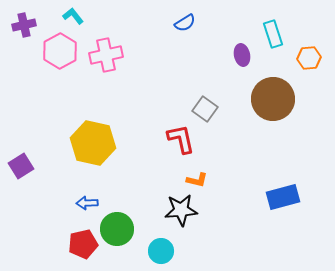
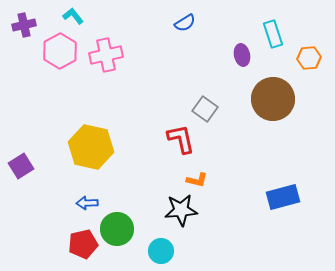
yellow hexagon: moved 2 px left, 4 px down
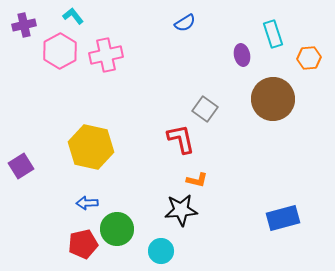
blue rectangle: moved 21 px down
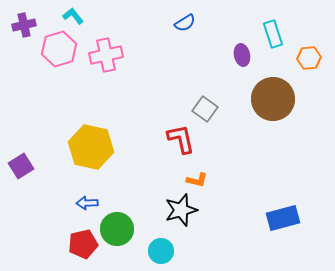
pink hexagon: moved 1 px left, 2 px up; rotated 12 degrees clockwise
black star: rotated 12 degrees counterclockwise
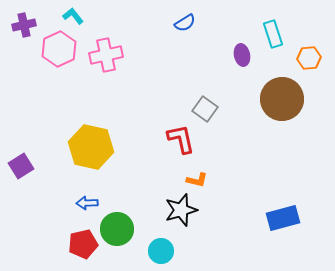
pink hexagon: rotated 8 degrees counterclockwise
brown circle: moved 9 px right
